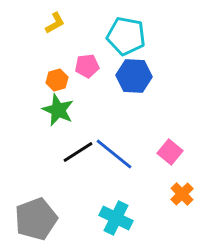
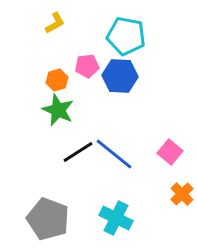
blue hexagon: moved 14 px left
gray pentagon: moved 12 px right; rotated 30 degrees counterclockwise
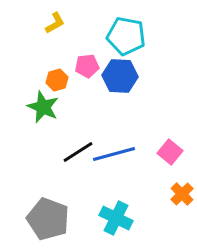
green star: moved 15 px left, 3 px up
blue line: rotated 54 degrees counterclockwise
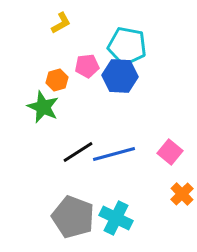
yellow L-shape: moved 6 px right
cyan pentagon: moved 1 px right, 10 px down
gray pentagon: moved 25 px right, 2 px up
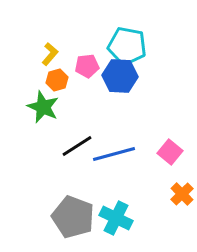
yellow L-shape: moved 11 px left, 31 px down; rotated 20 degrees counterclockwise
black line: moved 1 px left, 6 px up
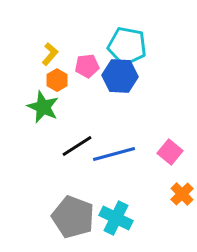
orange hexagon: rotated 15 degrees counterclockwise
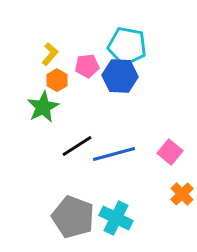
green star: rotated 20 degrees clockwise
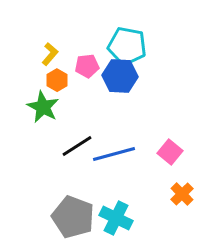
green star: rotated 16 degrees counterclockwise
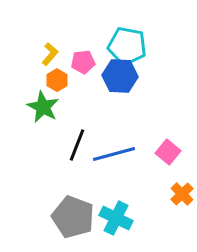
pink pentagon: moved 4 px left, 4 px up
black line: moved 1 px up; rotated 36 degrees counterclockwise
pink square: moved 2 px left
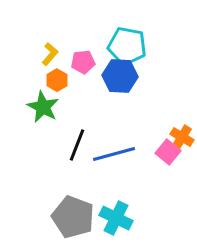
orange cross: moved 57 px up; rotated 15 degrees counterclockwise
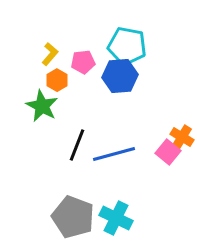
blue hexagon: rotated 8 degrees counterclockwise
green star: moved 1 px left, 1 px up
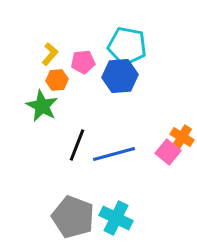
orange hexagon: rotated 25 degrees clockwise
